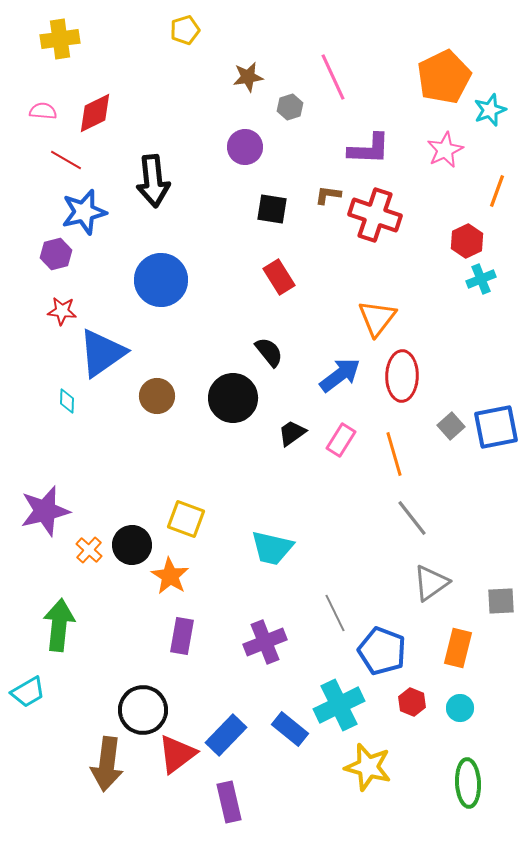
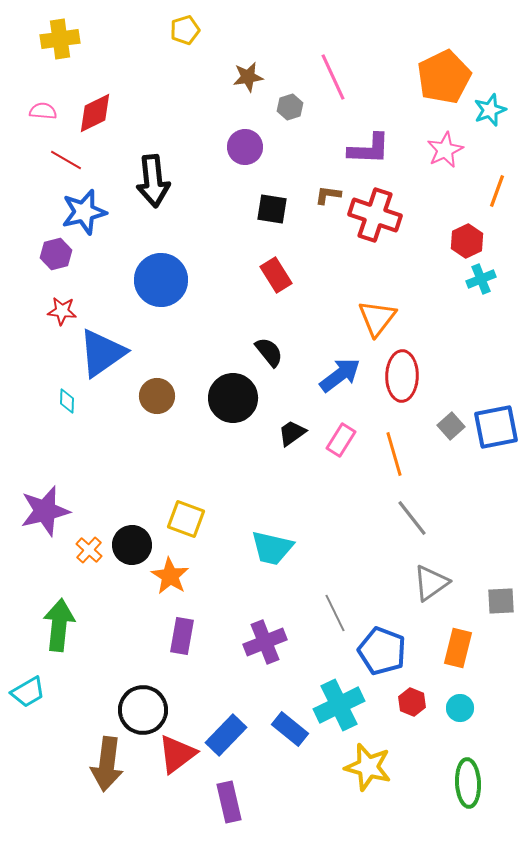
red rectangle at (279, 277): moved 3 px left, 2 px up
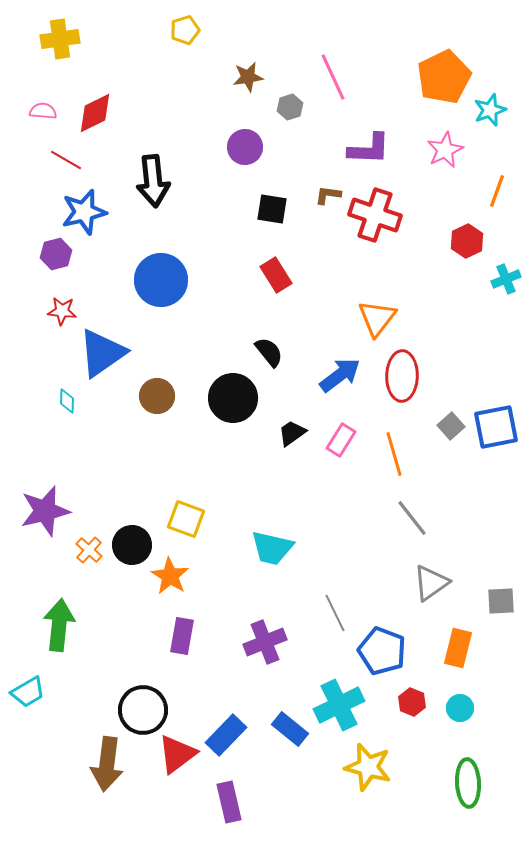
cyan cross at (481, 279): moved 25 px right
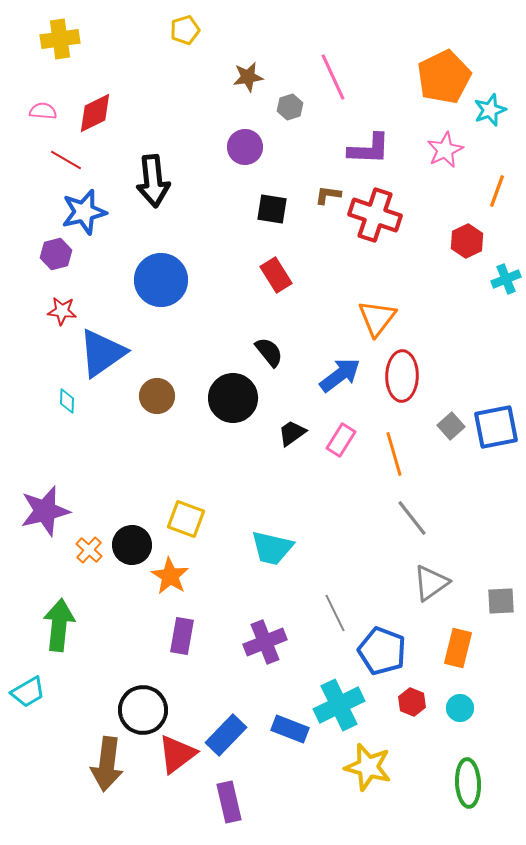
blue rectangle at (290, 729): rotated 18 degrees counterclockwise
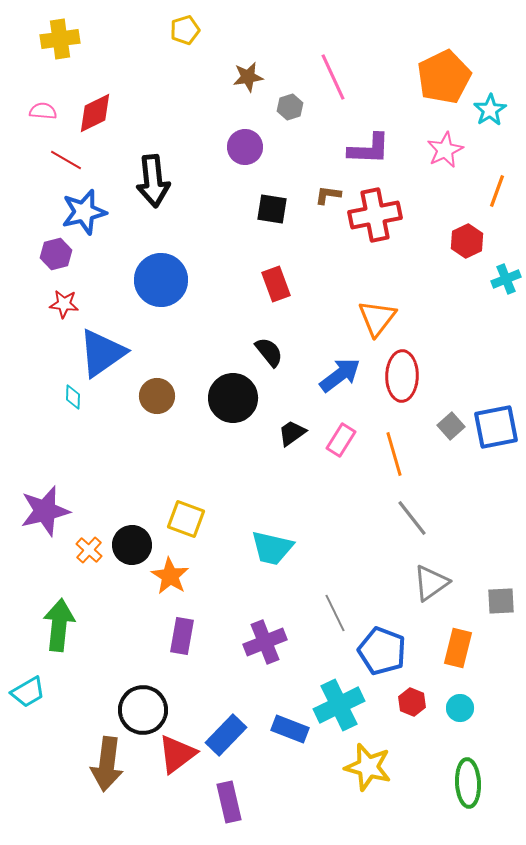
cyan star at (490, 110): rotated 12 degrees counterclockwise
red cross at (375, 215): rotated 30 degrees counterclockwise
red rectangle at (276, 275): moved 9 px down; rotated 12 degrees clockwise
red star at (62, 311): moved 2 px right, 7 px up
cyan diamond at (67, 401): moved 6 px right, 4 px up
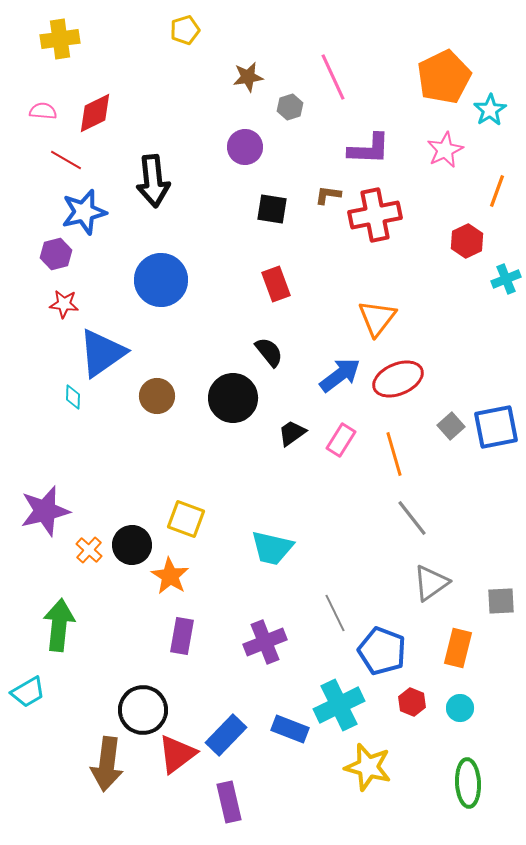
red ellipse at (402, 376): moved 4 px left, 3 px down; rotated 66 degrees clockwise
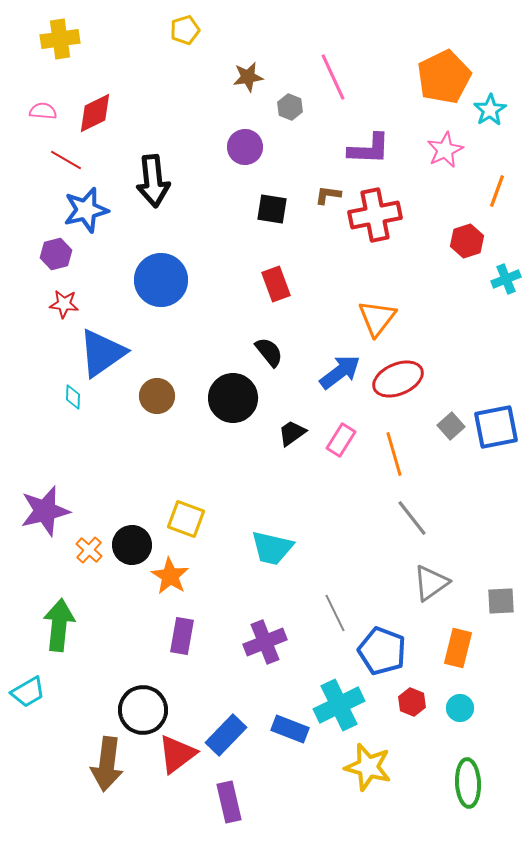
gray hexagon at (290, 107): rotated 20 degrees counterclockwise
blue star at (84, 212): moved 2 px right, 2 px up
red hexagon at (467, 241): rotated 8 degrees clockwise
blue arrow at (340, 375): moved 3 px up
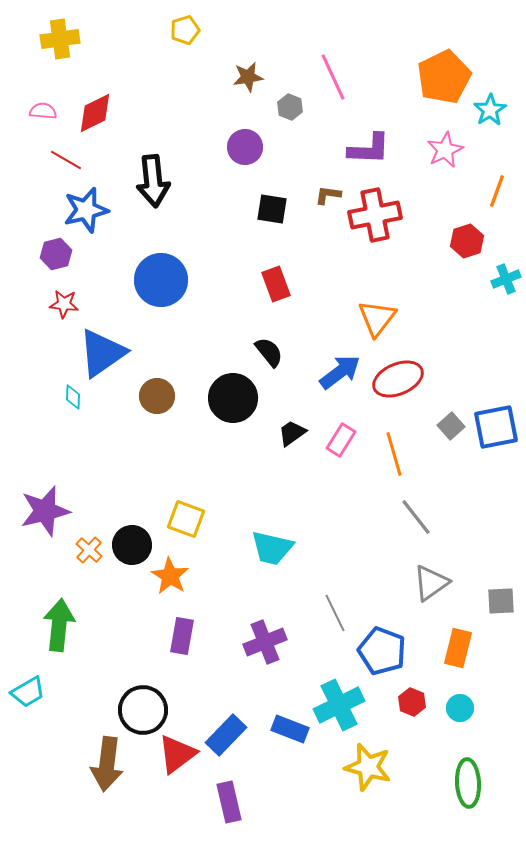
gray line at (412, 518): moved 4 px right, 1 px up
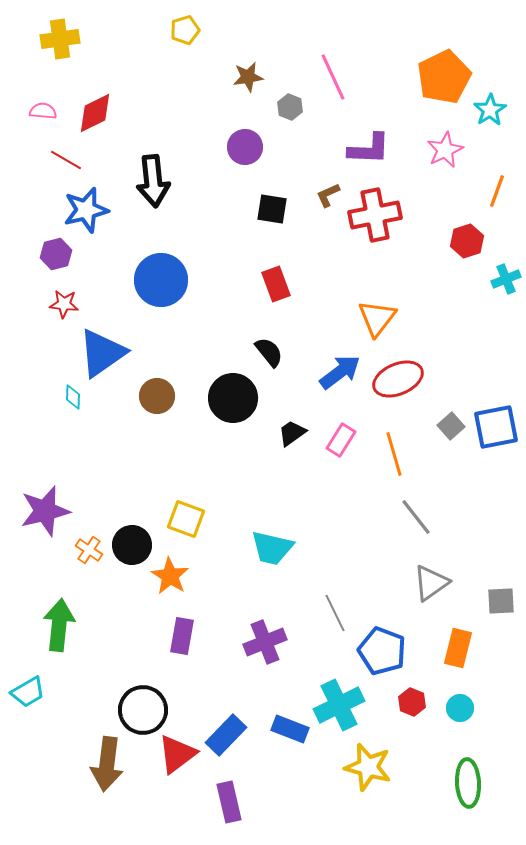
brown L-shape at (328, 195): rotated 32 degrees counterclockwise
orange cross at (89, 550): rotated 8 degrees counterclockwise
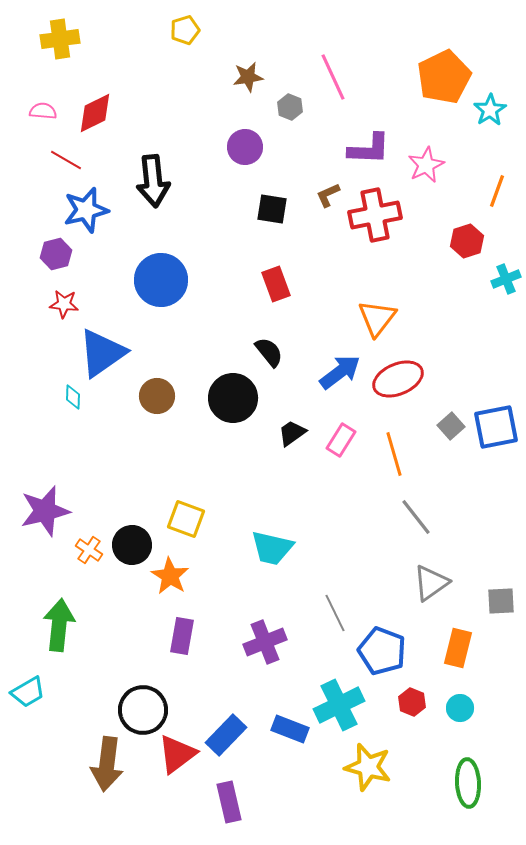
pink star at (445, 150): moved 19 px left, 15 px down
